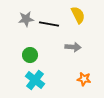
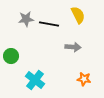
green circle: moved 19 px left, 1 px down
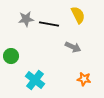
gray arrow: rotated 21 degrees clockwise
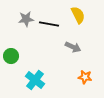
orange star: moved 1 px right, 2 px up
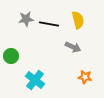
yellow semicircle: moved 5 px down; rotated 12 degrees clockwise
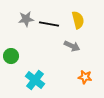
gray arrow: moved 1 px left, 1 px up
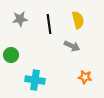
gray star: moved 6 px left
black line: rotated 72 degrees clockwise
green circle: moved 1 px up
cyan cross: rotated 30 degrees counterclockwise
